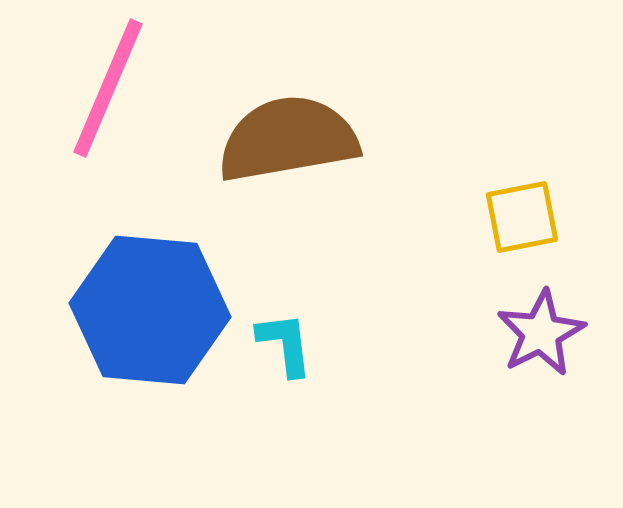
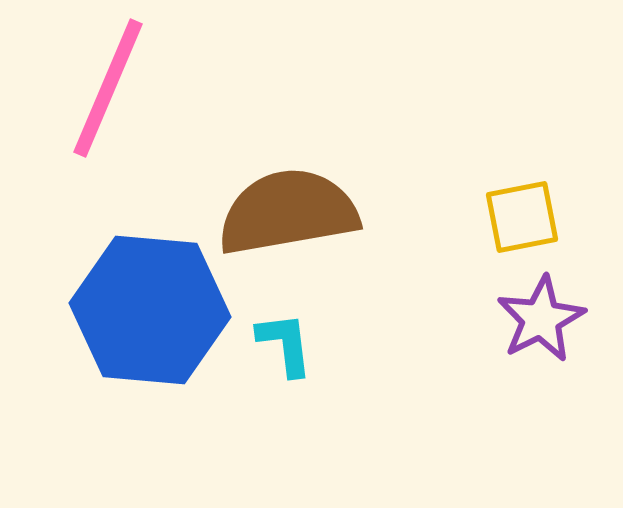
brown semicircle: moved 73 px down
purple star: moved 14 px up
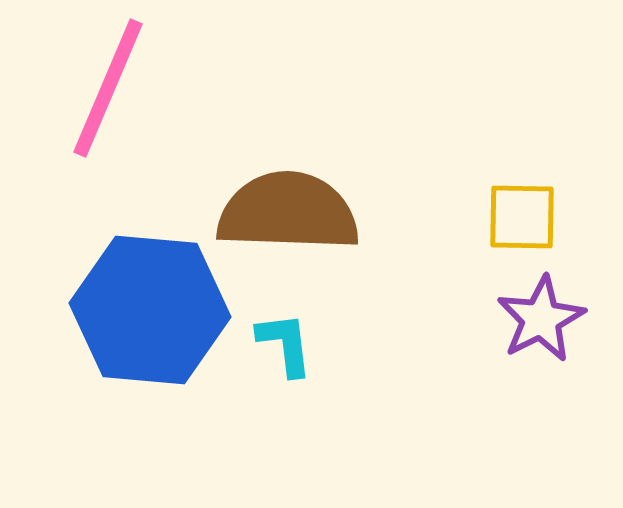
brown semicircle: rotated 12 degrees clockwise
yellow square: rotated 12 degrees clockwise
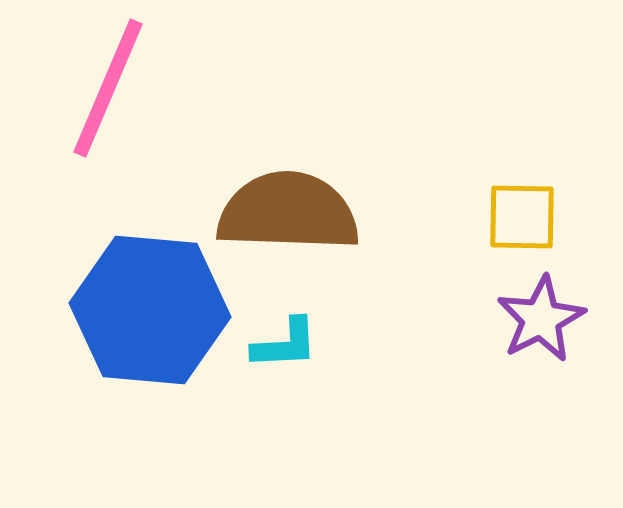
cyan L-shape: rotated 94 degrees clockwise
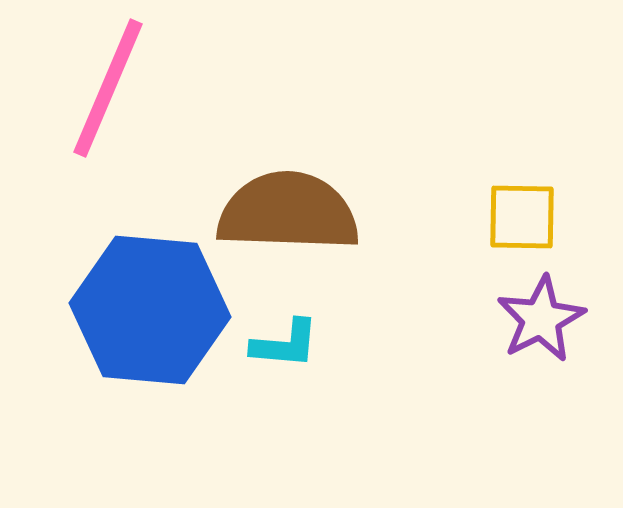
cyan L-shape: rotated 8 degrees clockwise
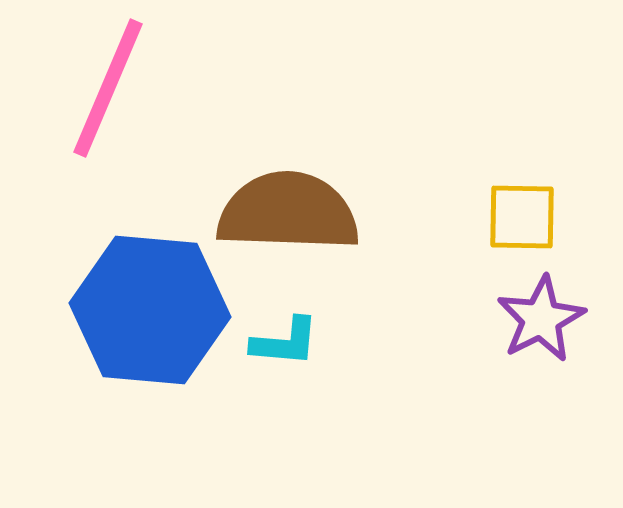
cyan L-shape: moved 2 px up
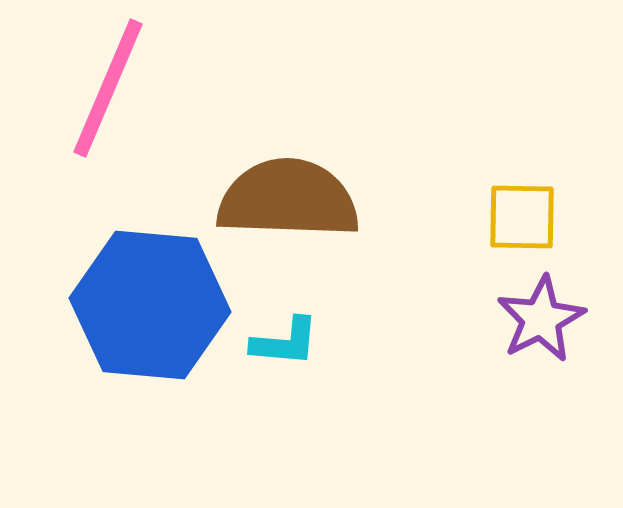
brown semicircle: moved 13 px up
blue hexagon: moved 5 px up
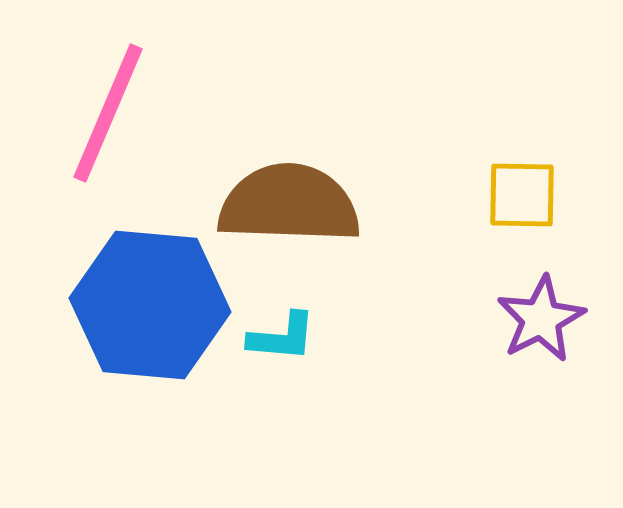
pink line: moved 25 px down
brown semicircle: moved 1 px right, 5 px down
yellow square: moved 22 px up
cyan L-shape: moved 3 px left, 5 px up
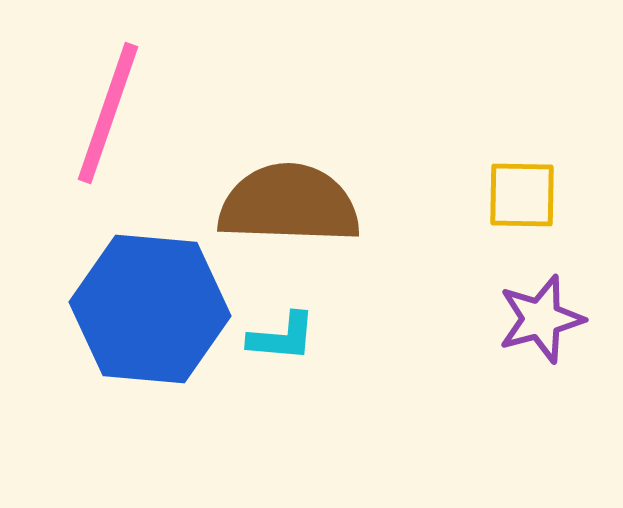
pink line: rotated 4 degrees counterclockwise
blue hexagon: moved 4 px down
purple star: rotated 12 degrees clockwise
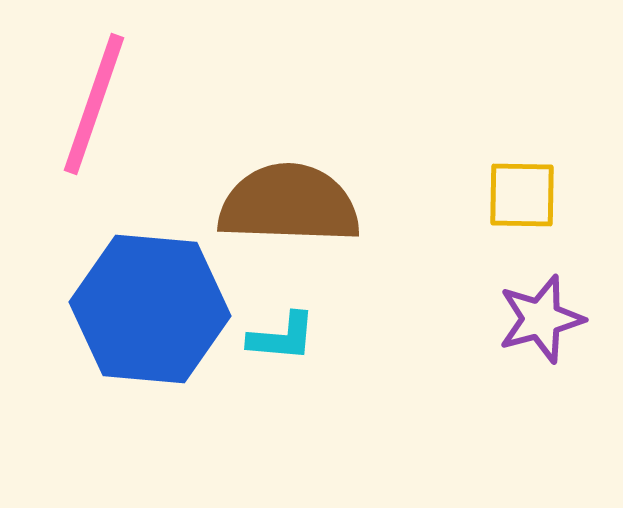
pink line: moved 14 px left, 9 px up
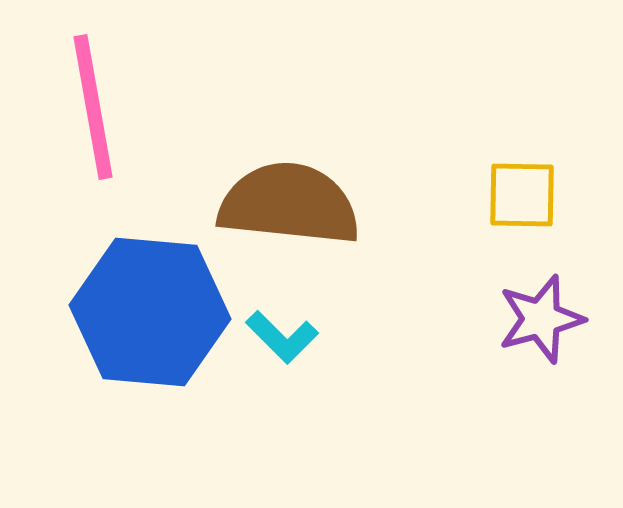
pink line: moved 1 px left, 3 px down; rotated 29 degrees counterclockwise
brown semicircle: rotated 4 degrees clockwise
blue hexagon: moved 3 px down
cyan L-shape: rotated 40 degrees clockwise
